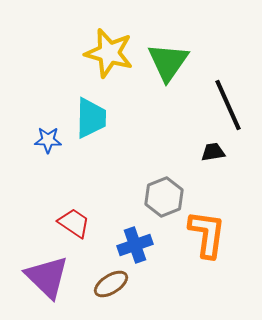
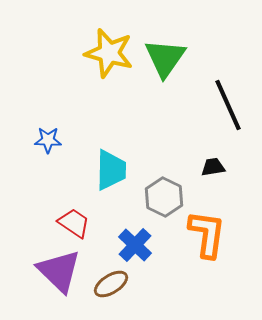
green triangle: moved 3 px left, 4 px up
cyan trapezoid: moved 20 px right, 52 px down
black trapezoid: moved 15 px down
gray hexagon: rotated 12 degrees counterclockwise
blue cross: rotated 28 degrees counterclockwise
purple triangle: moved 12 px right, 6 px up
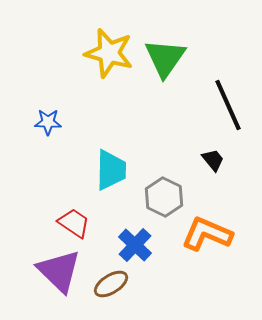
blue star: moved 18 px up
black trapezoid: moved 7 px up; rotated 60 degrees clockwise
orange L-shape: rotated 75 degrees counterclockwise
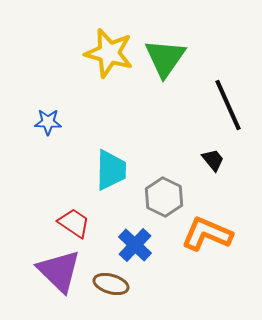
brown ellipse: rotated 48 degrees clockwise
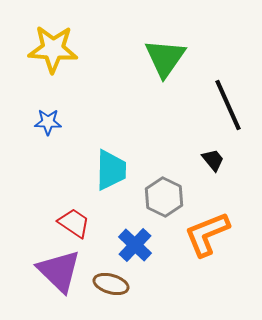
yellow star: moved 56 px left, 4 px up; rotated 12 degrees counterclockwise
orange L-shape: rotated 45 degrees counterclockwise
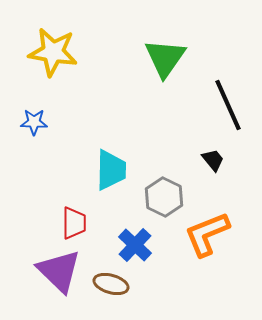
yellow star: moved 3 px down; rotated 6 degrees clockwise
blue star: moved 14 px left
red trapezoid: rotated 56 degrees clockwise
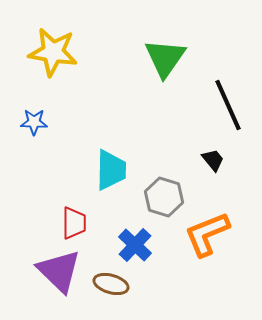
gray hexagon: rotated 9 degrees counterclockwise
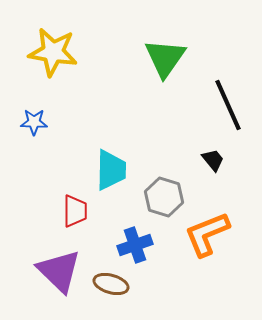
red trapezoid: moved 1 px right, 12 px up
blue cross: rotated 28 degrees clockwise
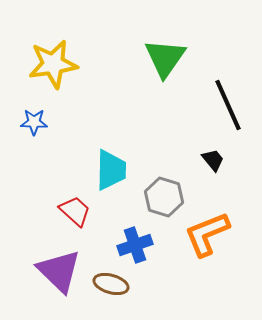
yellow star: moved 12 px down; rotated 18 degrees counterclockwise
red trapezoid: rotated 48 degrees counterclockwise
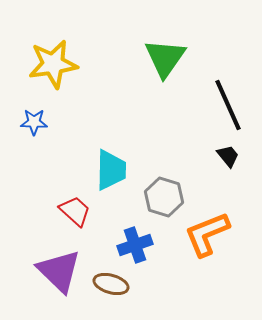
black trapezoid: moved 15 px right, 4 px up
